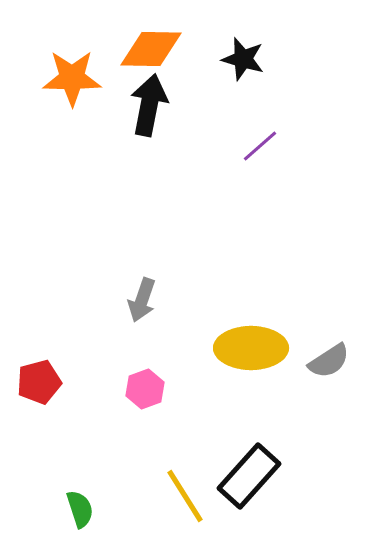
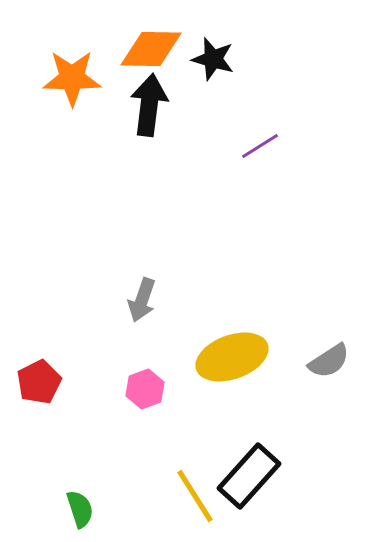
black star: moved 30 px left
black arrow: rotated 4 degrees counterclockwise
purple line: rotated 9 degrees clockwise
yellow ellipse: moved 19 px left, 9 px down; rotated 20 degrees counterclockwise
red pentagon: rotated 12 degrees counterclockwise
yellow line: moved 10 px right
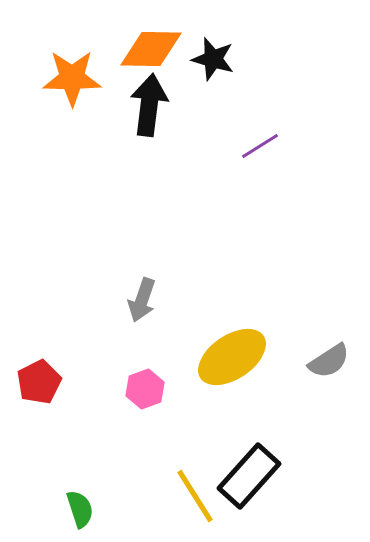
yellow ellipse: rotated 14 degrees counterclockwise
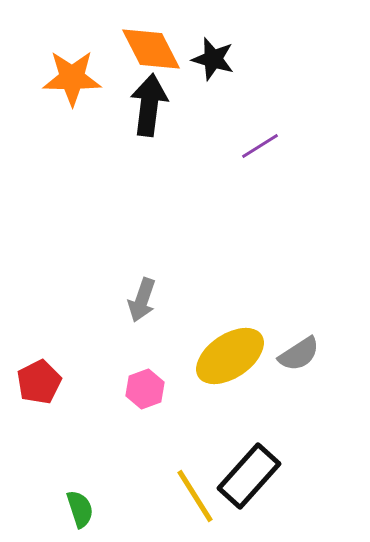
orange diamond: rotated 62 degrees clockwise
yellow ellipse: moved 2 px left, 1 px up
gray semicircle: moved 30 px left, 7 px up
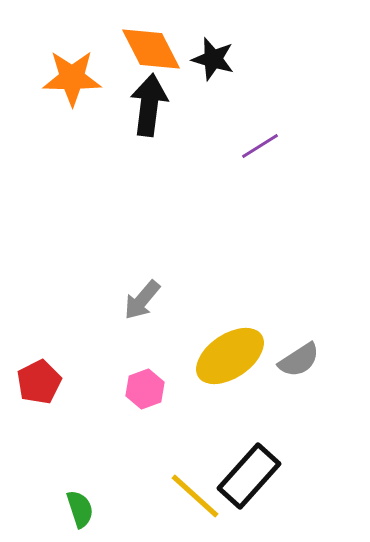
gray arrow: rotated 21 degrees clockwise
gray semicircle: moved 6 px down
yellow line: rotated 16 degrees counterclockwise
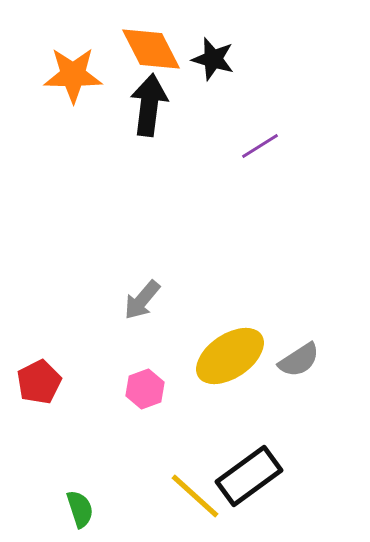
orange star: moved 1 px right, 3 px up
black rectangle: rotated 12 degrees clockwise
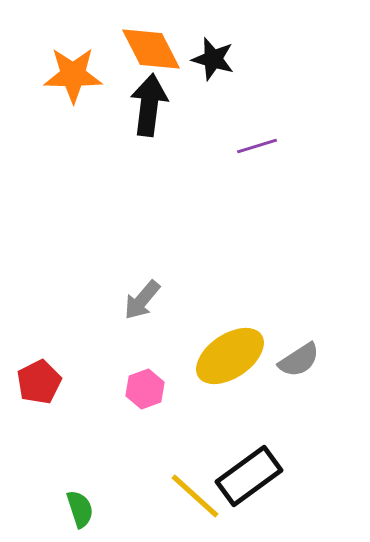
purple line: moved 3 px left; rotated 15 degrees clockwise
